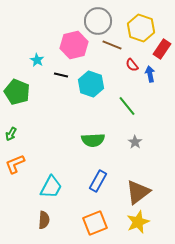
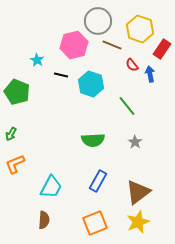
yellow hexagon: moved 1 px left, 1 px down
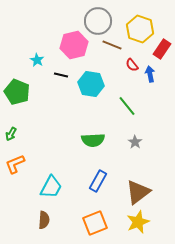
cyan hexagon: rotated 10 degrees counterclockwise
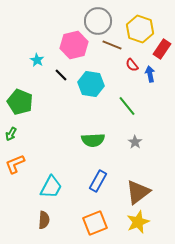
black line: rotated 32 degrees clockwise
green pentagon: moved 3 px right, 10 px down
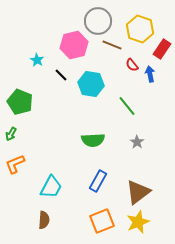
gray star: moved 2 px right
orange square: moved 7 px right, 2 px up
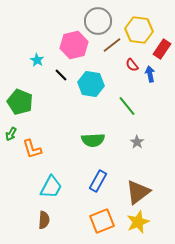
yellow hexagon: moved 1 px left, 1 px down; rotated 12 degrees counterclockwise
brown line: rotated 60 degrees counterclockwise
orange L-shape: moved 17 px right, 15 px up; rotated 85 degrees counterclockwise
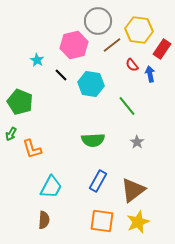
brown triangle: moved 5 px left, 2 px up
orange square: rotated 30 degrees clockwise
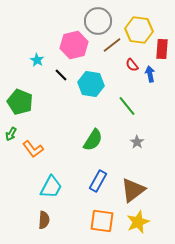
red rectangle: rotated 30 degrees counterclockwise
green semicircle: rotated 55 degrees counterclockwise
orange L-shape: moved 1 px right; rotated 20 degrees counterclockwise
